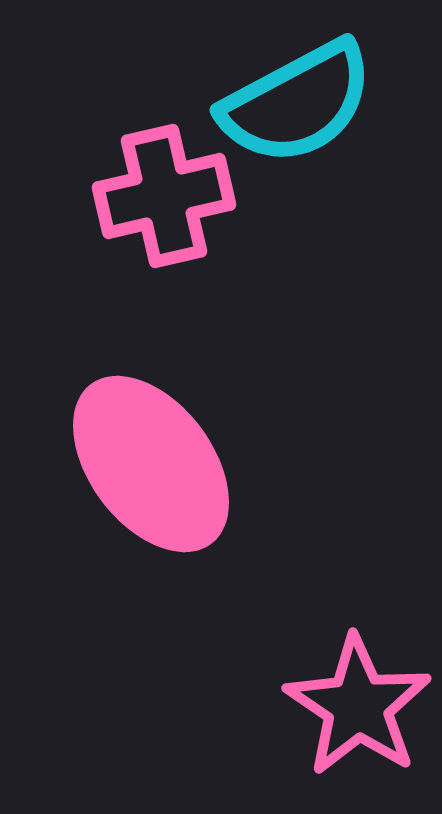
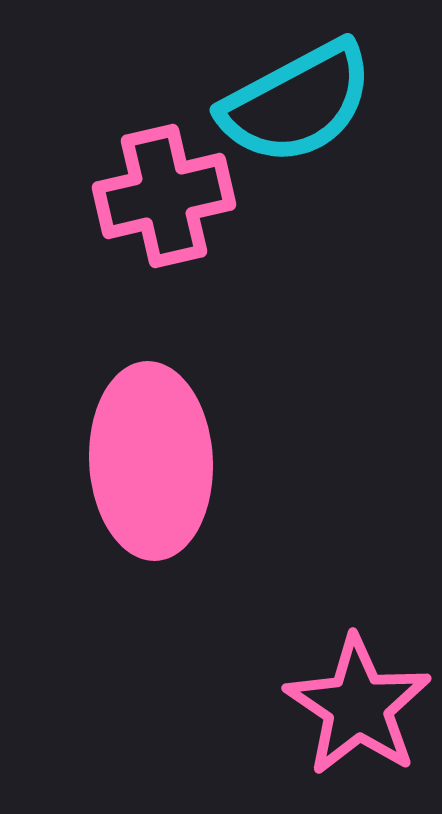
pink ellipse: moved 3 px up; rotated 34 degrees clockwise
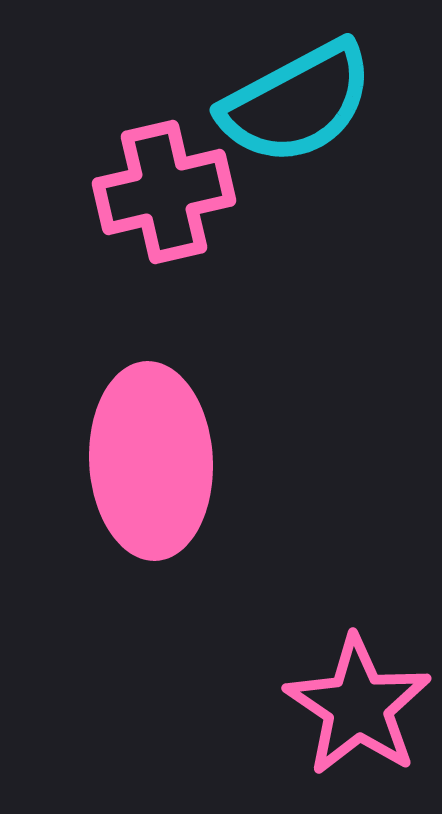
pink cross: moved 4 px up
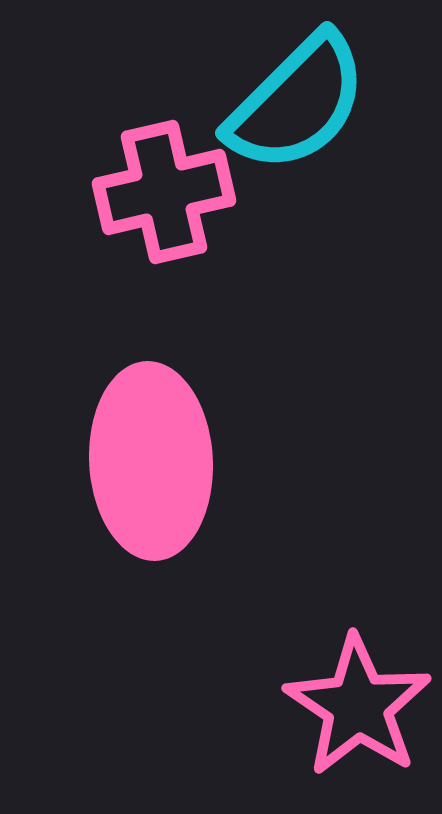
cyan semicircle: rotated 17 degrees counterclockwise
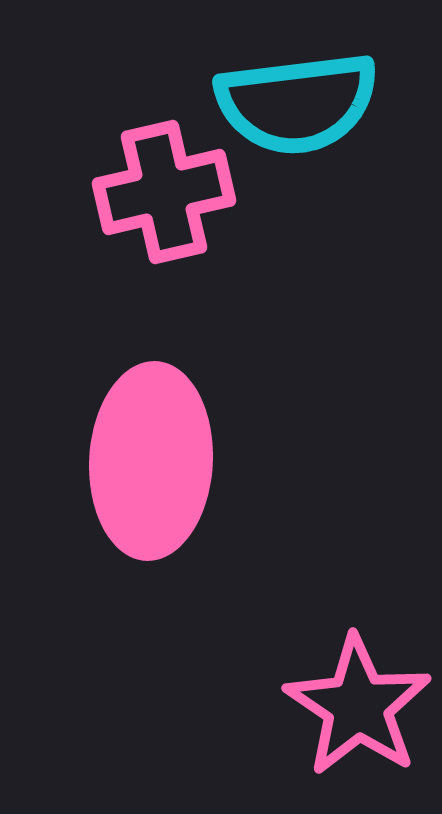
cyan semicircle: rotated 38 degrees clockwise
pink ellipse: rotated 6 degrees clockwise
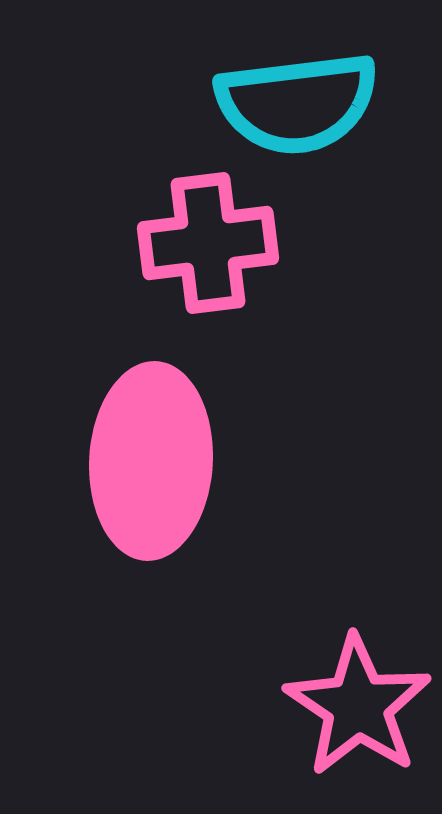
pink cross: moved 44 px right, 51 px down; rotated 6 degrees clockwise
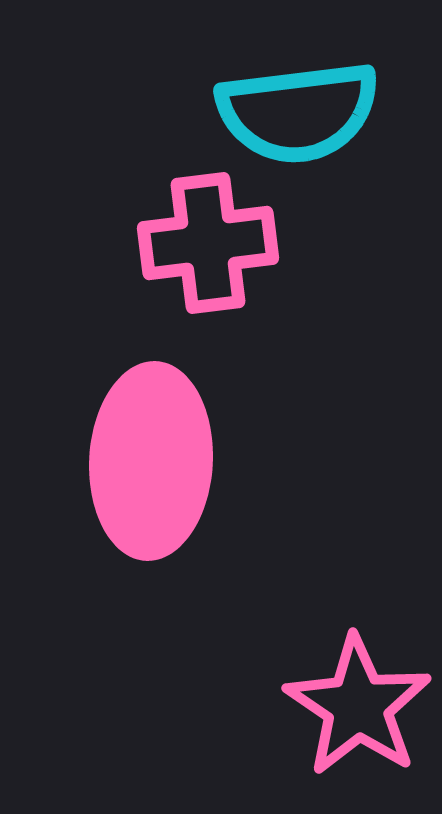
cyan semicircle: moved 1 px right, 9 px down
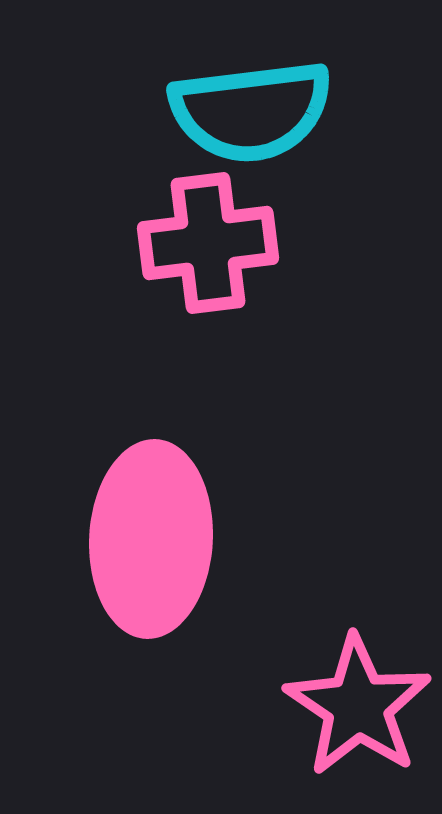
cyan semicircle: moved 47 px left, 1 px up
pink ellipse: moved 78 px down
